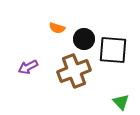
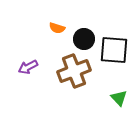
black square: moved 1 px right
green triangle: moved 2 px left, 4 px up
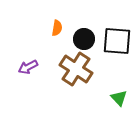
orange semicircle: rotated 98 degrees counterclockwise
black square: moved 3 px right, 9 px up
brown cross: moved 2 px right, 2 px up; rotated 36 degrees counterclockwise
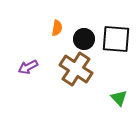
black square: moved 1 px left, 2 px up
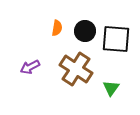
black circle: moved 1 px right, 8 px up
purple arrow: moved 2 px right
green triangle: moved 8 px left, 10 px up; rotated 18 degrees clockwise
